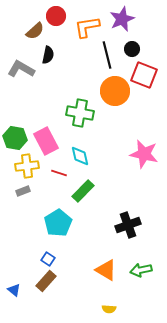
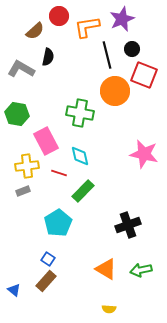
red circle: moved 3 px right
black semicircle: moved 2 px down
green hexagon: moved 2 px right, 24 px up
orange triangle: moved 1 px up
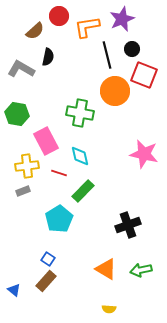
cyan pentagon: moved 1 px right, 4 px up
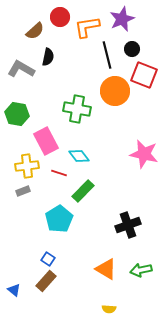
red circle: moved 1 px right, 1 px down
green cross: moved 3 px left, 4 px up
cyan diamond: moved 1 px left; rotated 25 degrees counterclockwise
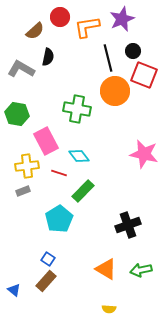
black circle: moved 1 px right, 2 px down
black line: moved 1 px right, 3 px down
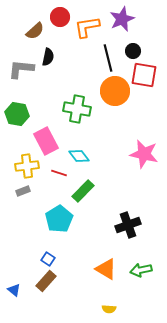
gray L-shape: rotated 24 degrees counterclockwise
red square: rotated 12 degrees counterclockwise
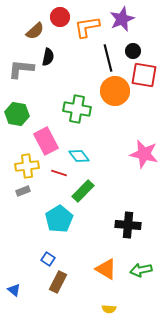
black cross: rotated 25 degrees clockwise
brown rectangle: moved 12 px right, 1 px down; rotated 15 degrees counterclockwise
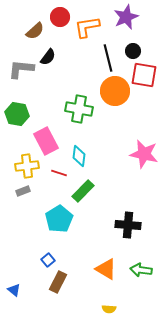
purple star: moved 4 px right, 2 px up
black semicircle: rotated 24 degrees clockwise
green cross: moved 2 px right
cyan diamond: rotated 45 degrees clockwise
blue square: moved 1 px down; rotated 16 degrees clockwise
green arrow: rotated 20 degrees clockwise
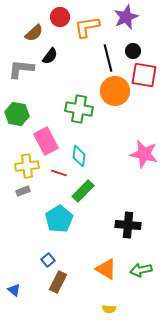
brown semicircle: moved 1 px left, 2 px down
black semicircle: moved 2 px right, 1 px up
green arrow: rotated 20 degrees counterclockwise
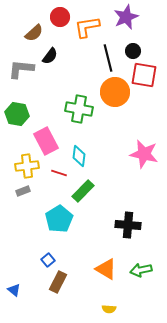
orange circle: moved 1 px down
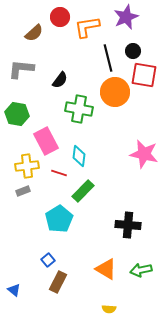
black semicircle: moved 10 px right, 24 px down
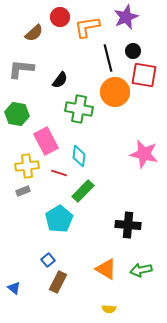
blue triangle: moved 2 px up
